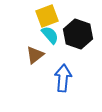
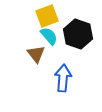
cyan semicircle: moved 1 px left, 1 px down
brown triangle: moved 1 px right, 1 px up; rotated 30 degrees counterclockwise
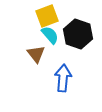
cyan semicircle: moved 1 px right, 1 px up
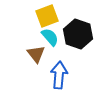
cyan semicircle: moved 2 px down
blue arrow: moved 4 px left, 3 px up
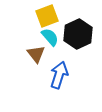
black hexagon: rotated 16 degrees clockwise
blue arrow: rotated 12 degrees clockwise
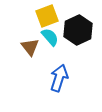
black hexagon: moved 4 px up
brown triangle: moved 6 px left, 7 px up
blue arrow: moved 3 px down
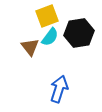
black hexagon: moved 1 px right, 3 px down; rotated 16 degrees clockwise
cyan semicircle: rotated 78 degrees clockwise
blue arrow: moved 11 px down
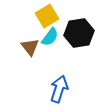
yellow square: rotated 10 degrees counterclockwise
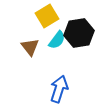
cyan semicircle: moved 7 px right, 3 px down
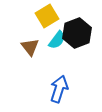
black hexagon: moved 2 px left; rotated 12 degrees counterclockwise
